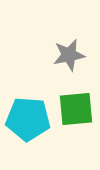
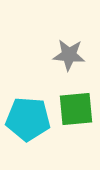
gray star: rotated 16 degrees clockwise
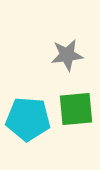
gray star: moved 2 px left; rotated 12 degrees counterclockwise
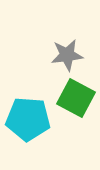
green square: moved 11 px up; rotated 33 degrees clockwise
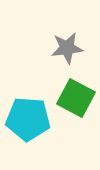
gray star: moved 7 px up
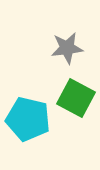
cyan pentagon: rotated 9 degrees clockwise
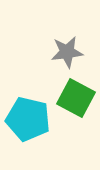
gray star: moved 4 px down
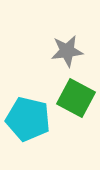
gray star: moved 1 px up
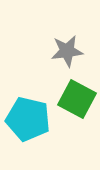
green square: moved 1 px right, 1 px down
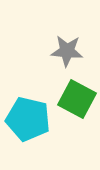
gray star: rotated 12 degrees clockwise
